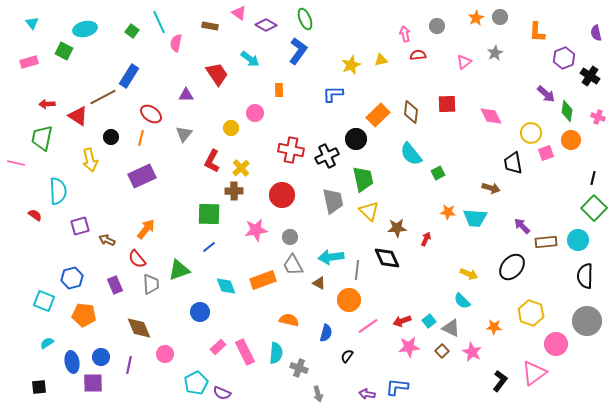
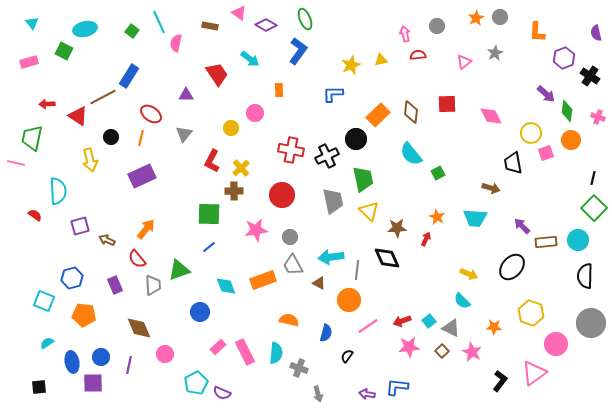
green trapezoid at (42, 138): moved 10 px left
orange star at (448, 212): moved 11 px left, 5 px down; rotated 21 degrees clockwise
gray trapezoid at (151, 284): moved 2 px right, 1 px down
gray circle at (587, 321): moved 4 px right, 2 px down
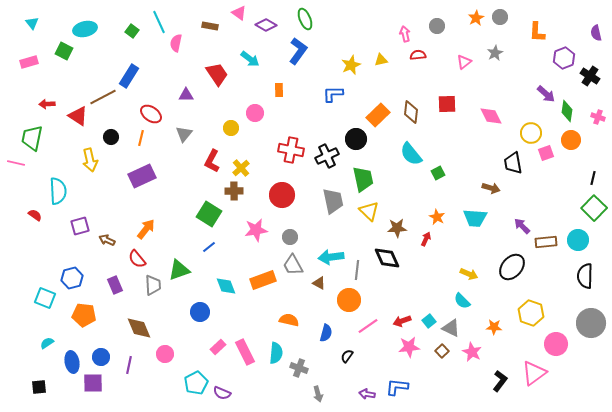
green square at (209, 214): rotated 30 degrees clockwise
cyan square at (44, 301): moved 1 px right, 3 px up
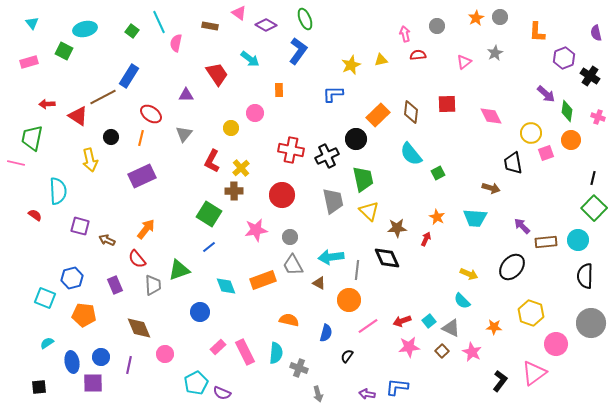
purple square at (80, 226): rotated 30 degrees clockwise
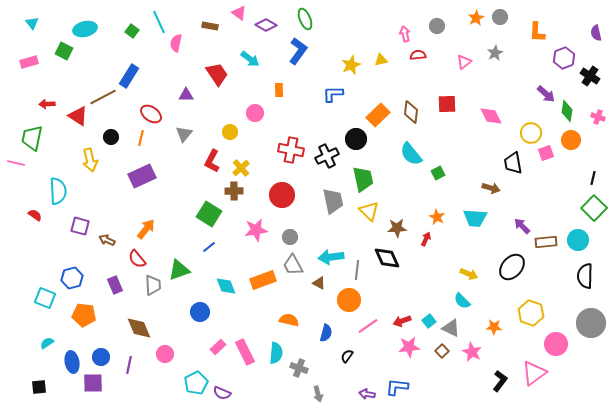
yellow circle at (231, 128): moved 1 px left, 4 px down
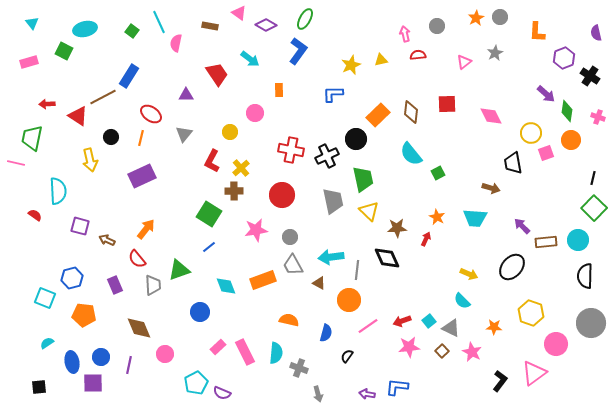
green ellipse at (305, 19): rotated 50 degrees clockwise
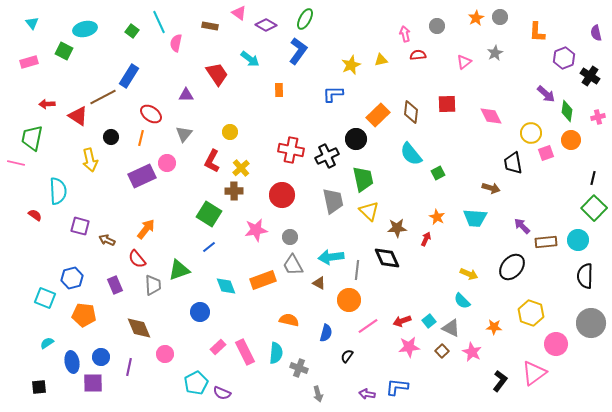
pink circle at (255, 113): moved 88 px left, 50 px down
pink cross at (598, 117): rotated 32 degrees counterclockwise
purple line at (129, 365): moved 2 px down
